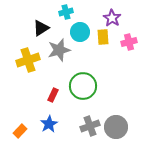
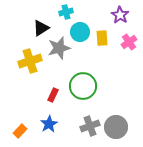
purple star: moved 8 px right, 3 px up
yellow rectangle: moved 1 px left, 1 px down
pink cross: rotated 21 degrees counterclockwise
gray star: moved 2 px up
yellow cross: moved 2 px right, 1 px down
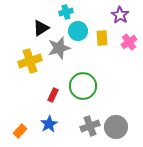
cyan circle: moved 2 px left, 1 px up
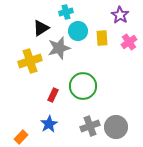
orange rectangle: moved 1 px right, 6 px down
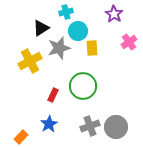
purple star: moved 6 px left, 1 px up
yellow rectangle: moved 10 px left, 10 px down
yellow cross: rotated 10 degrees counterclockwise
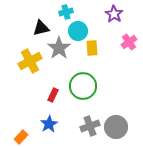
black triangle: rotated 18 degrees clockwise
gray star: rotated 20 degrees counterclockwise
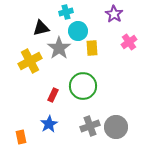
orange rectangle: rotated 56 degrees counterclockwise
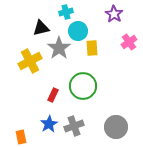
gray cross: moved 16 px left
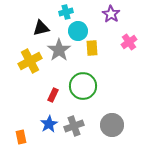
purple star: moved 3 px left
gray star: moved 2 px down
gray circle: moved 4 px left, 2 px up
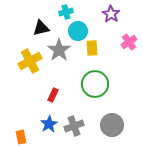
green circle: moved 12 px right, 2 px up
